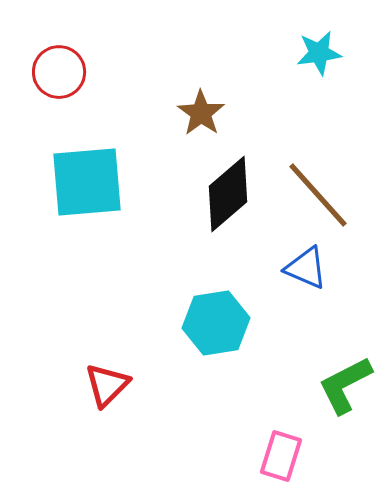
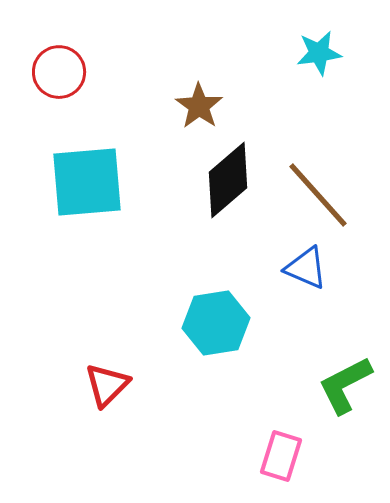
brown star: moved 2 px left, 7 px up
black diamond: moved 14 px up
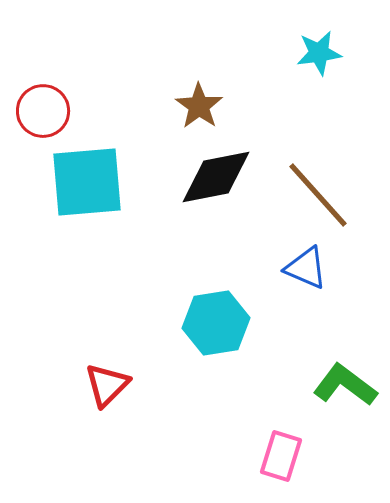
red circle: moved 16 px left, 39 px down
black diamond: moved 12 px left, 3 px up; rotated 30 degrees clockwise
green L-shape: rotated 64 degrees clockwise
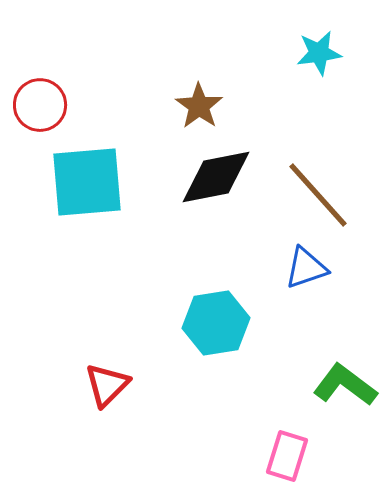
red circle: moved 3 px left, 6 px up
blue triangle: rotated 42 degrees counterclockwise
pink rectangle: moved 6 px right
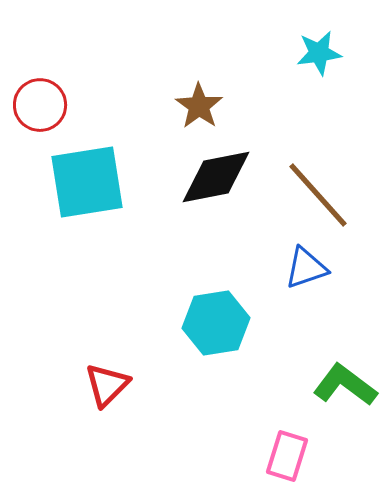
cyan square: rotated 4 degrees counterclockwise
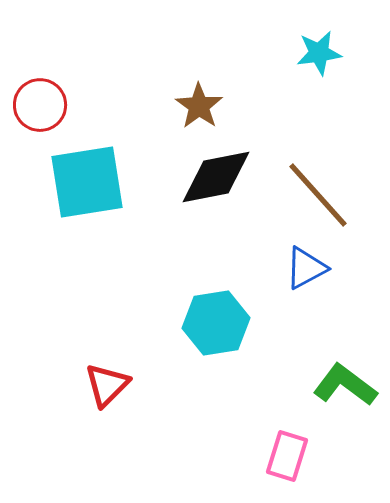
blue triangle: rotated 9 degrees counterclockwise
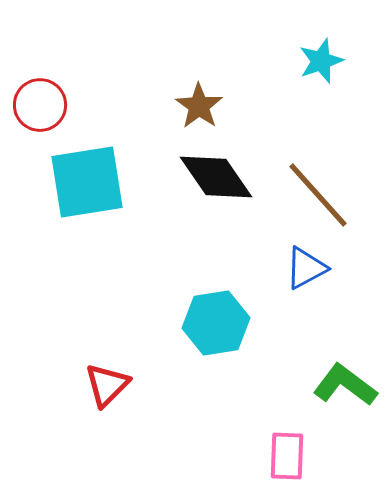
cyan star: moved 2 px right, 8 px down; rotated 12 degrees counterclockwise
black diamond: rotated 66 degrees clockwise
pink rectangle: rotated 15 degrees counterclockwise
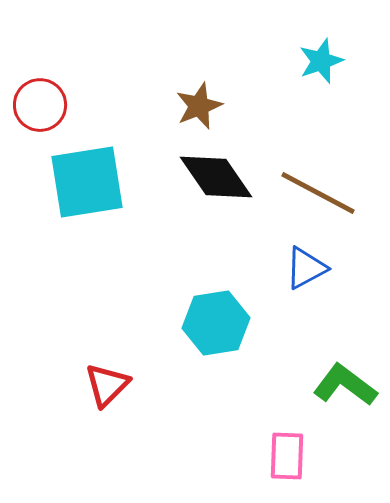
brown star: rotated 15 degrees clockwise
brown line: moved 2 px up; rotated 20 degrees counterclockwise
